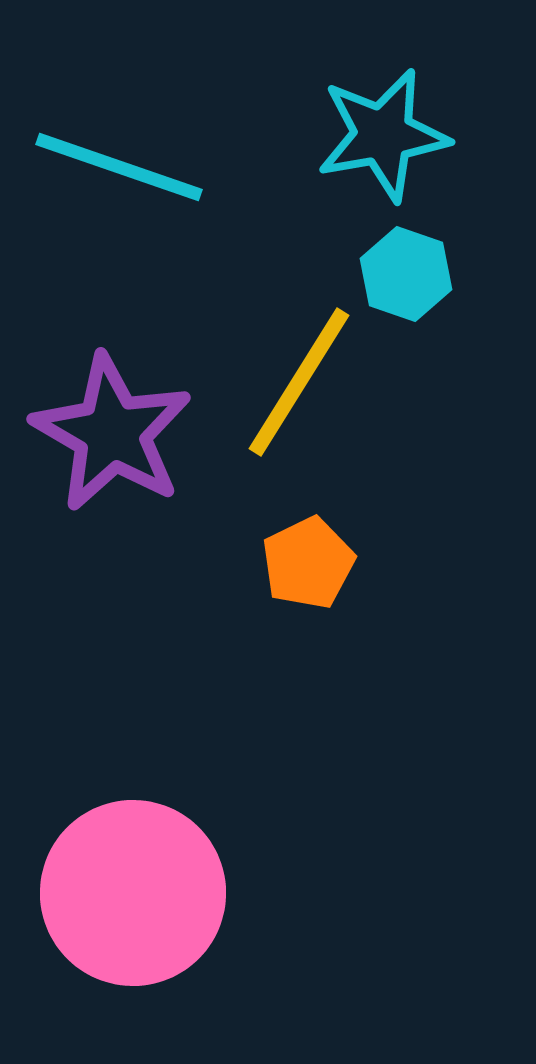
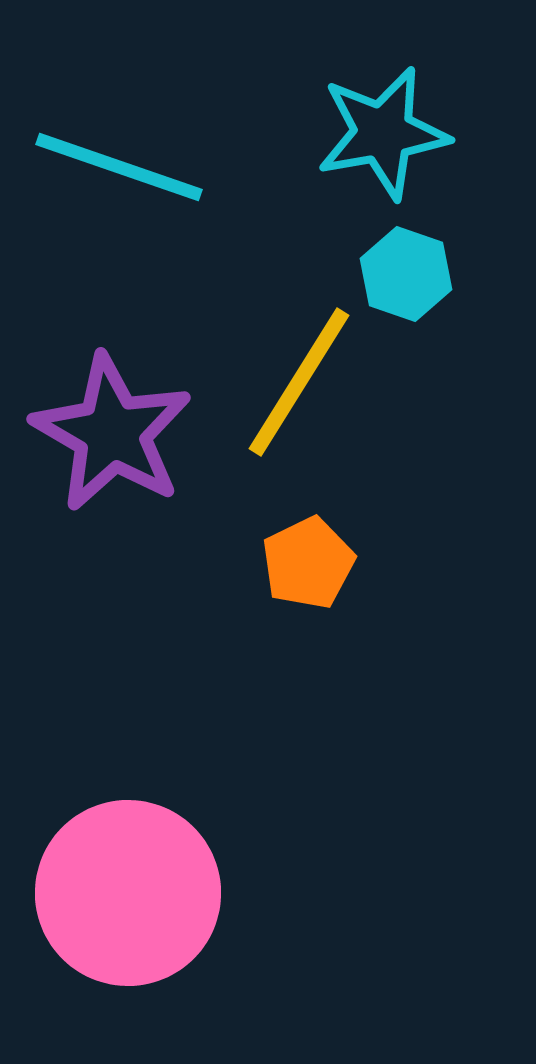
cyan star: moved 2 px up
pink circle: moved 5 px left
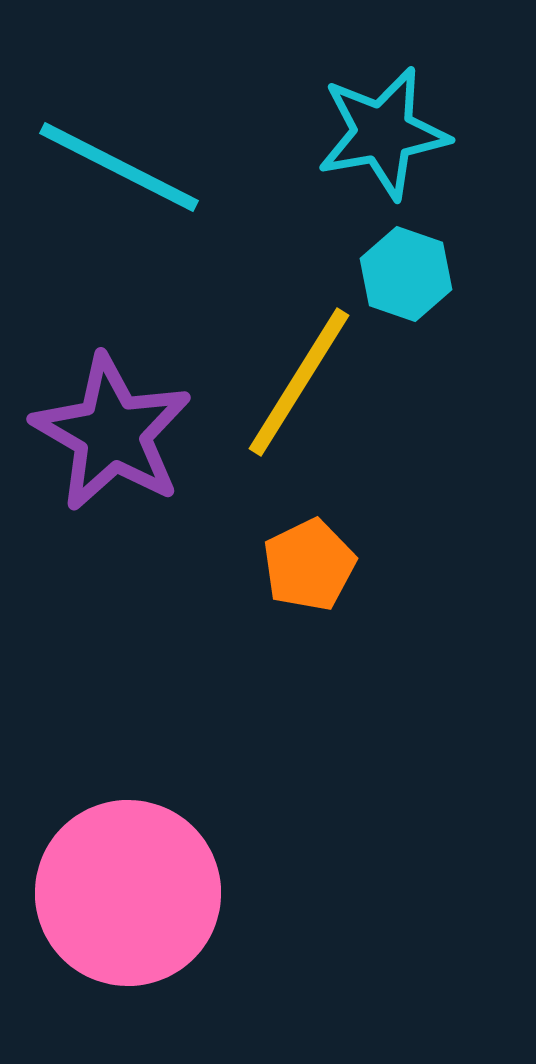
cyan line: rotated 8 degrees clockwise
orange pentagon: moved 1 px right, 2 px down
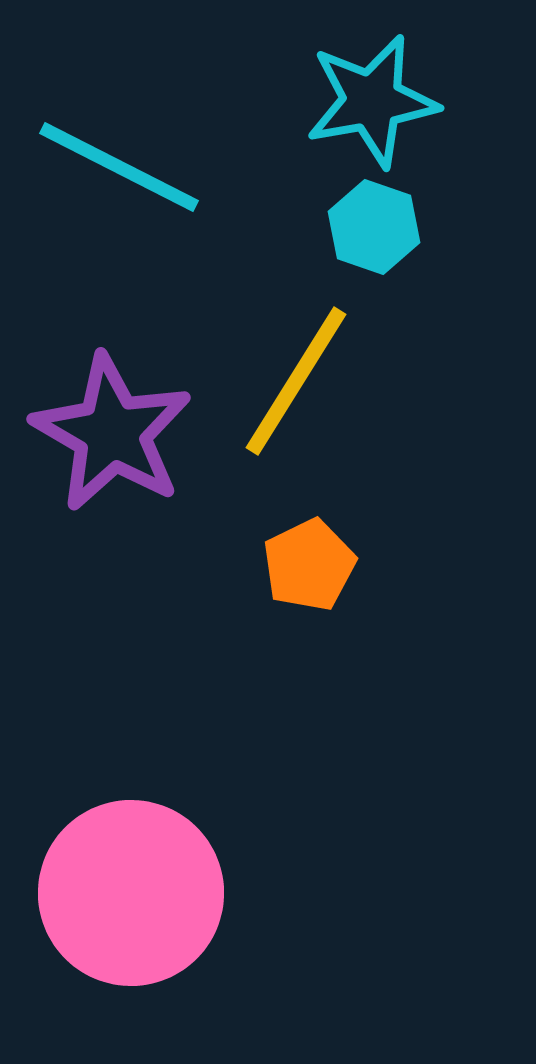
cyan star: moved 11 px left, 32 px up
cyan hexagon: moved 32 px left, 47 px up
yellow line: moved 3 px left, 1 px up
pink circle: moved 3 px right
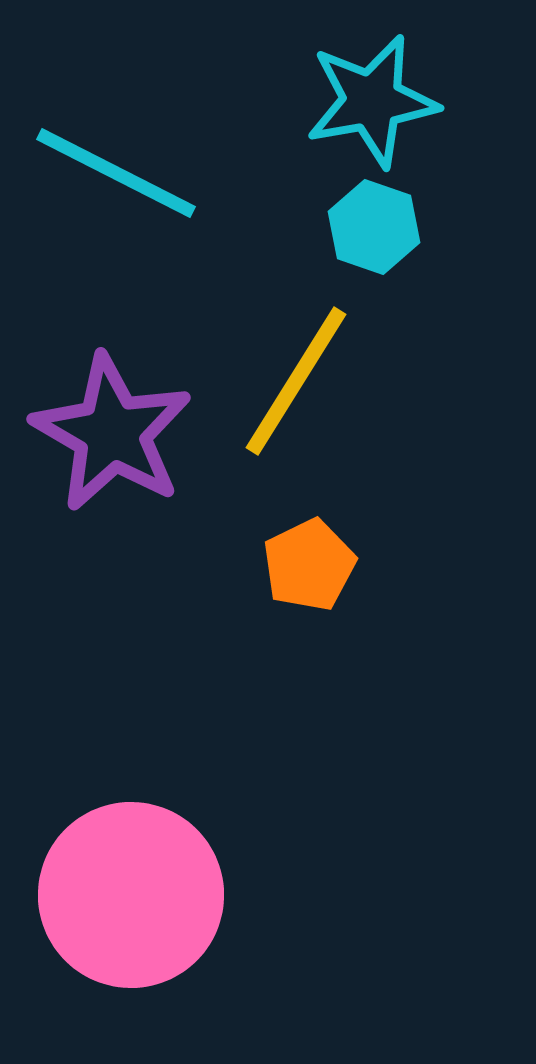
cyan line: moved 3 px left, 6 px down
pink circle: moved 2 px down
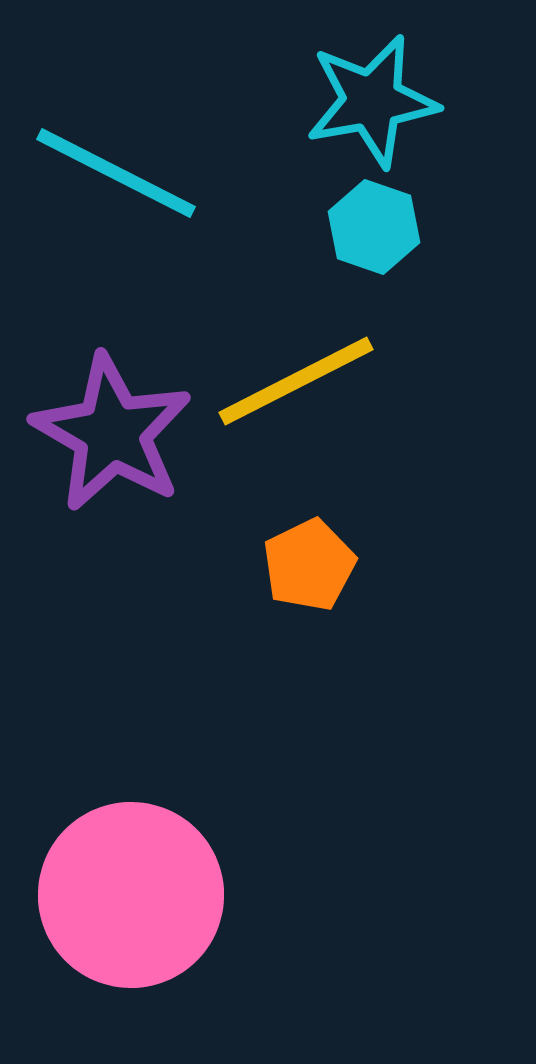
yellow line: rotated 31 degrees clockwise
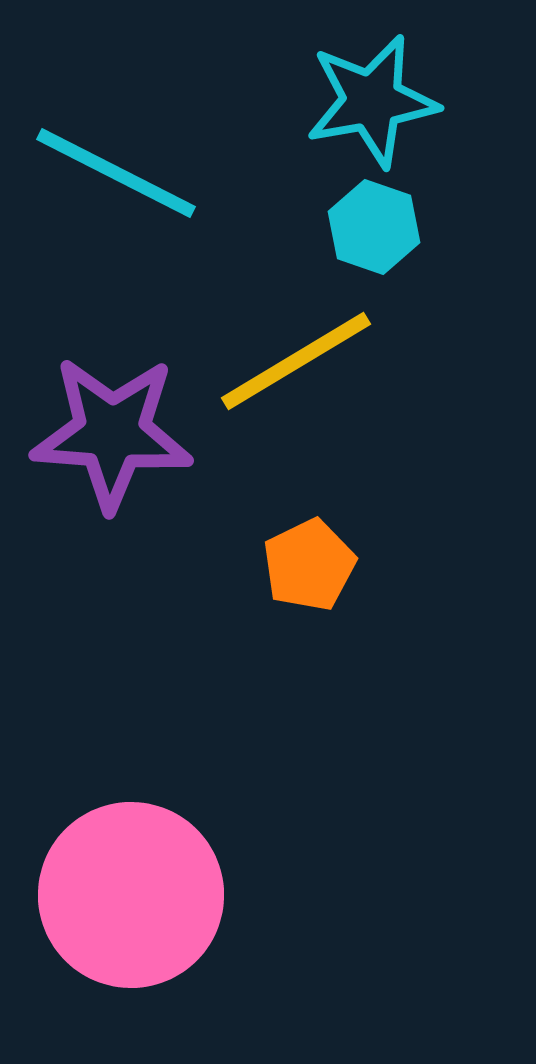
yellow line: moved 20 px up; rotated 4 degrees counterclockwise
purple star: rotated 26 degrees counterclockwise
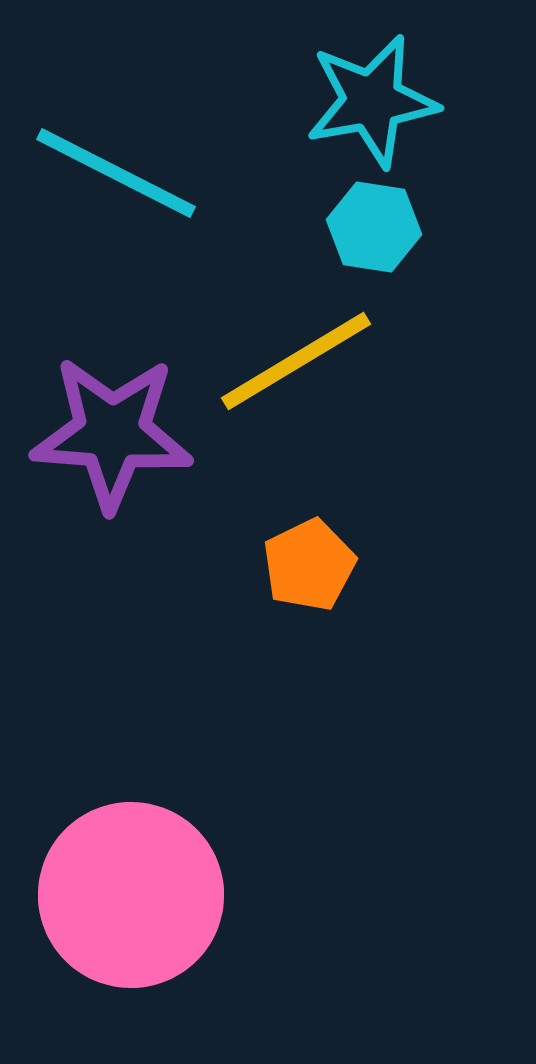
cyan hexagon: rotated 10 degrees counterclockwise
